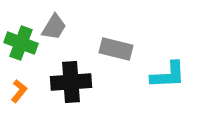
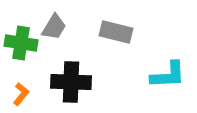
green cross: rotated 12 degrees counterclockwise
gray rectangle: moved 17 px up
black cross: rotated 6 degrees clockwise
orange L-shape: moved 2 px right, 3 px down
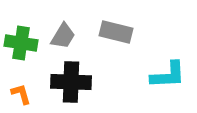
gray trapezoid: moved 9 px right, 9 px down
orange L-shape: rotated 55 degrees counterclockwise
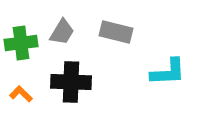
gray trapezoid: moved 1 px left, 4 px up
green cross: rotated 16 degrees counterclockwise
cyan L-shape: moved 3 px up
orange L-shape: rotated 30 degrees counterclockwise
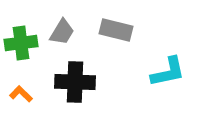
gray rectangle: moved 2 px up
cyan L-shape: rotated 9 degrees counterclockwise
black cross: moved 4 px right
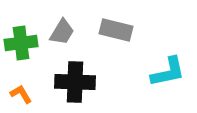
orange L-shape: rotated 15 degrees clockwise
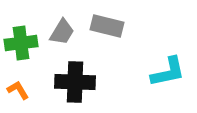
gray rectangle: moved 9 px left, 4 px up
orange L-shape: moved 3 px left, 4 px up
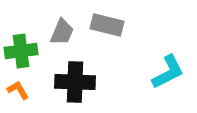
gray rectangle: moved 1 px up
gray trapezoid: rotated 8 degrees counterclockwise
green cross: moved 8 px down
cyan L-shape: rotated 15 degrees counterclockwise
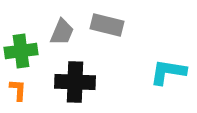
cyan L-shape: rotated 144 degrees counterclockwise
orange L-shape: rotated 35 degrees clockwise
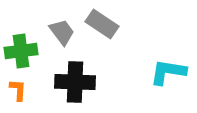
gray rectangle: moved 5 px left, 1 px up; rotated 20 degrees clockwise
gray trapezoid: rotated 60 degrees counterclockwise
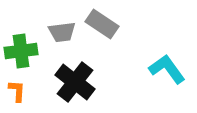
gray trapezoid: rotated 120 degrees clockwise
cyan L-shape: moved 1 px left, 3 px up; rotated 45 degrees clockwise
black cross: rotated 36 degrees clockwise
orange L-shape: moved 1 px left, 1 px down
